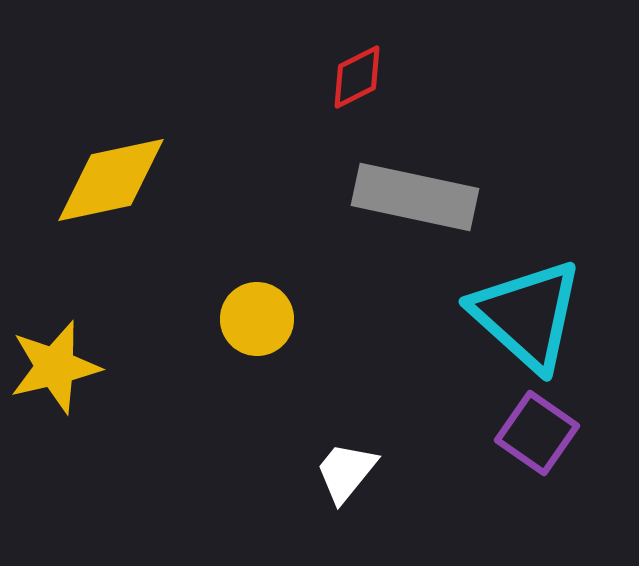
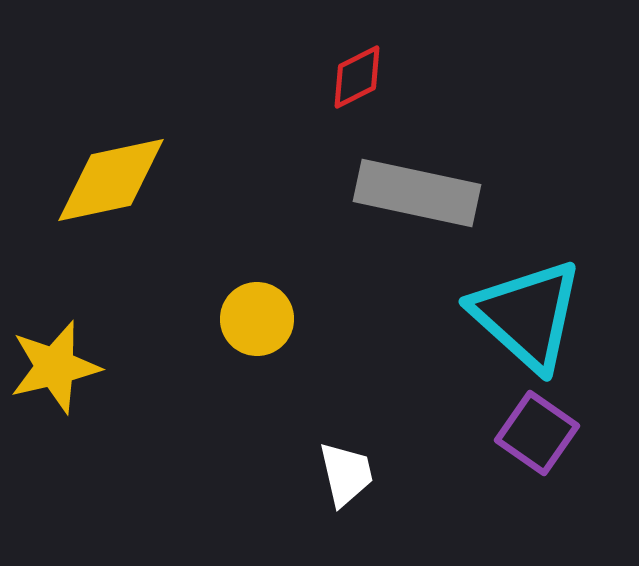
gray rectangle: moved 2 px right, 4 px up
white trapezoid: moved 2 px down; rotated 128 degrees clockwise
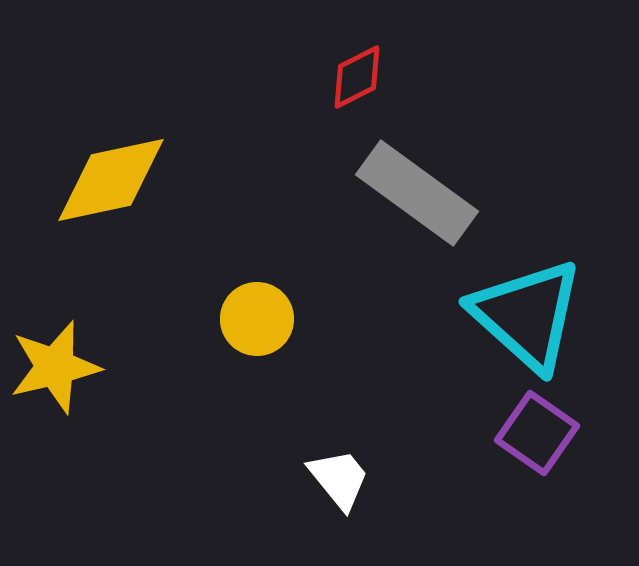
gray rectangle: rotated 24 degrees clockwise
white trapezoid: moved 7 px left, 5 px down; rotated 26 degrees counterclockwise
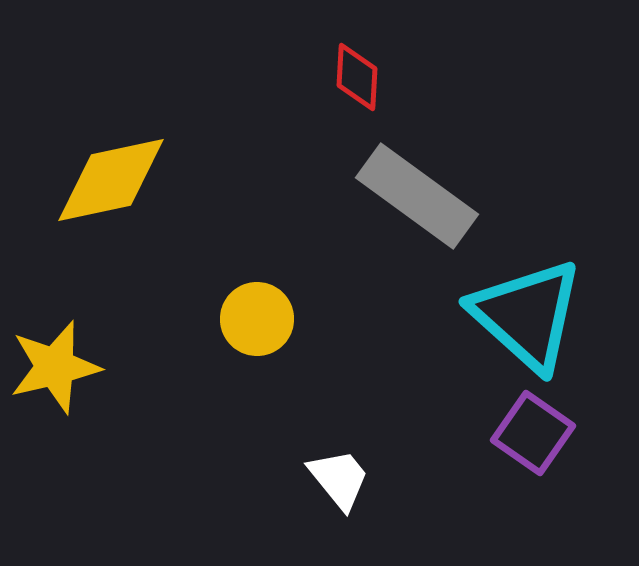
red diamond: rotated 60 degrees counterclockwise
gray rectangle: moved 3 px down
purple square: moved 4 px left
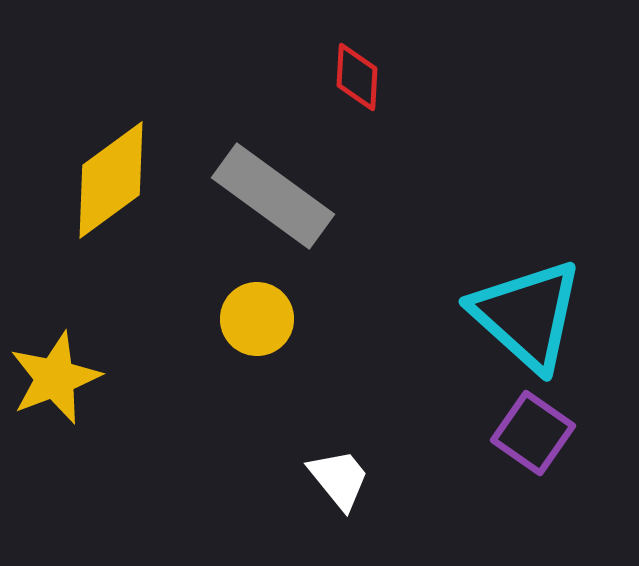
yellow diamond: rotated 24 degrees counterclockwise
gray rectangle: moved 144 px left
yellow star: moved 11 px down; rotated 8 degrees counterclockwise
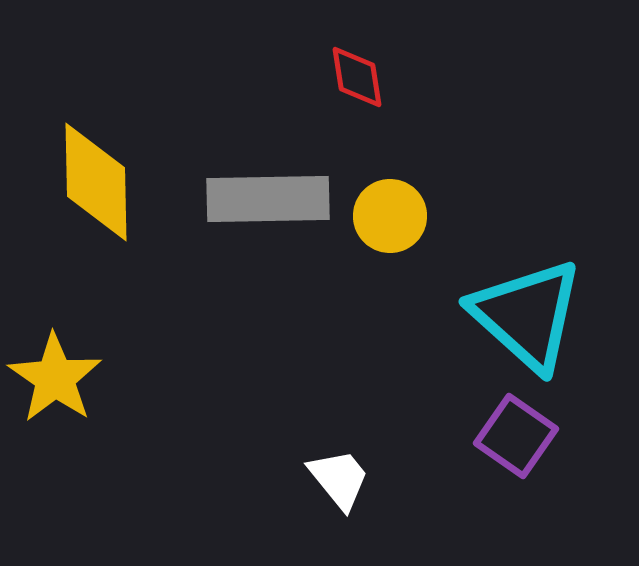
red diamond: rotated 12 degrees counterclockwise
yellow diamond: moved 15 px left, 2 px down; rotated 55 degrees counterclockwise
gray rectangle: moved 5 px left, 3 px down; rotated 37 degrees counterclockwise
yellow circle: moved 133 px right, 103 px up
yellow star: rotated 16 degrees counterclockwise
purple square: moved 17 px left, 3 px down
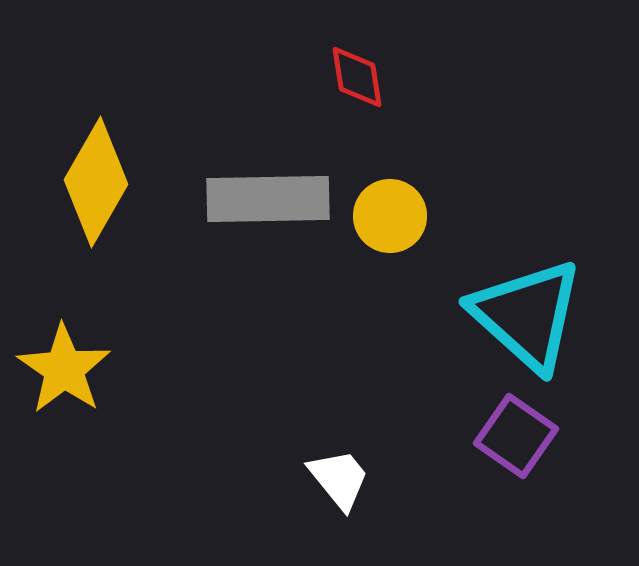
yellow diamond: rotated 31 degrees clockwise
yellow star: moved 9 px right, 9 px up
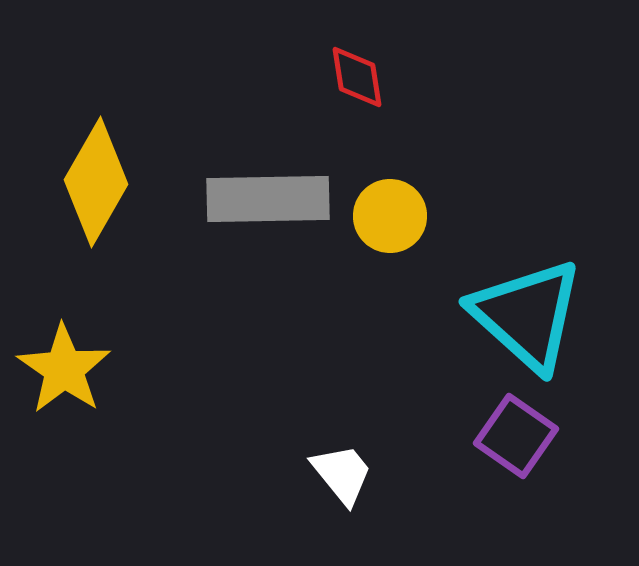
white trapezoid: moved 3 px right, 5 px up
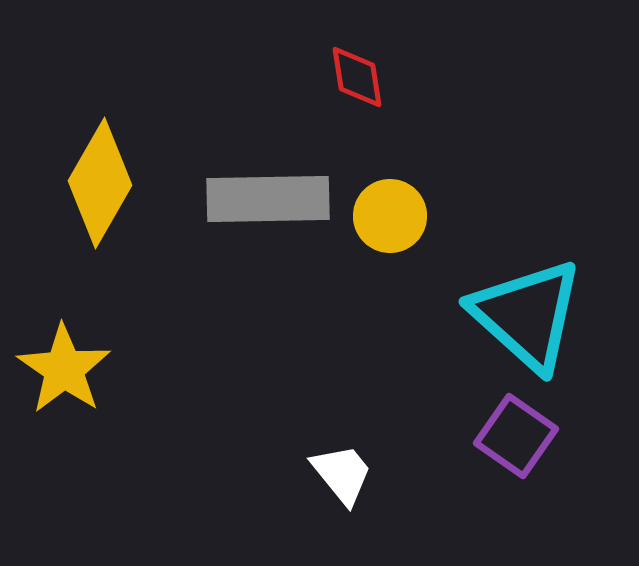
yellow diamond: moved 4 px right, 1 px down
